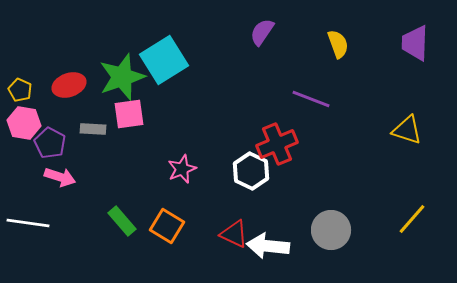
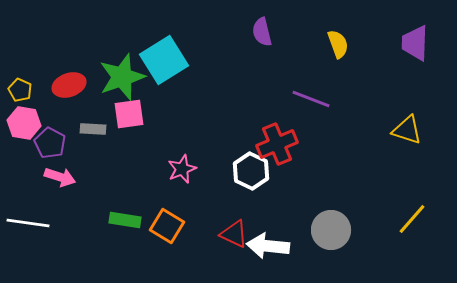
purple semicircle: rotated 48 degrees counterclockwise
green rectangle: moved 3 px right, 1 px up; rotated 40 degrees counterclockwise
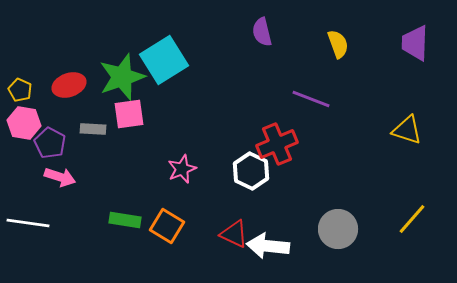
gray circle: moved 7 px right, 1 px up
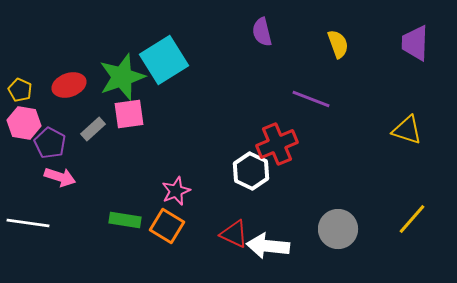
gray rectangle: rotated 45 degrees counterclockwise
pink star: moved 6 px left, 22 px down
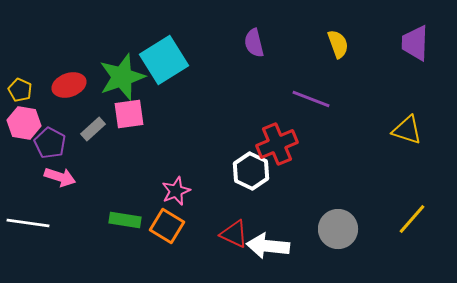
purple semicircle: moved 8 px left, 11 px down
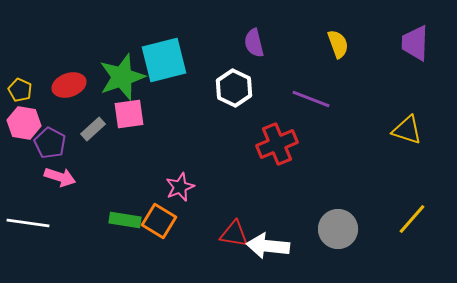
cyan square: rotated 18 degrees clockwise
white hexagon: moved 17 px left, 83 px up
pink star: moved 4 px right, 4 px up
orange square: moved 8 px left, 5 px up
red triangle: rotated 16 degrees counterclockwise
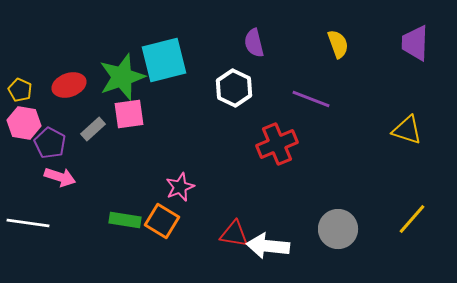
orange square: moved 3 px right
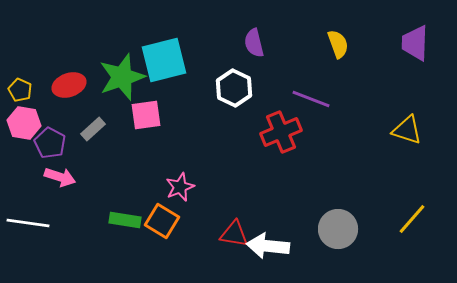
pink square: moved 17 px right, 1 px down
red cross: moved 4 px right, 12 px up
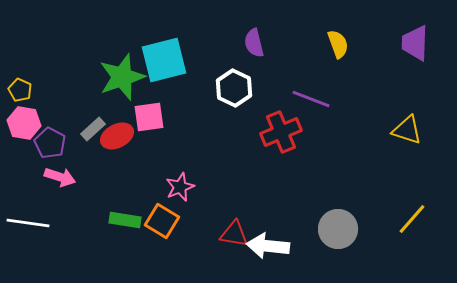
red ellipse: moved 48 px right, 51 px down; rotated 8 degrees counterclockwise
pink square: moved 3 px right, 2 px down
